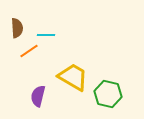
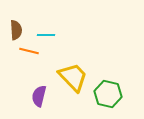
brown semicircle: moved 1 px left, 2 px down
orange line: rotated 48 degrees clockwise
yellow trapezoid: rotated 16 degrees clockwise
purple semicircle: moved 1 px right
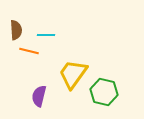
yellow trapezoid: moved 3 px up; rotated 100 degrees counterclockwise
green hexagon: moved 4 px left, 2 px up
